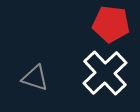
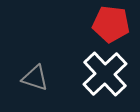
white cross: moved 1 px down
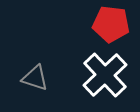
white cross: moved 1 px down
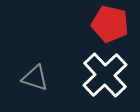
red pentagon: moved 1 px left; rotated 6 degrees clockwise
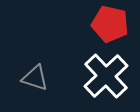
white cross: moved 1 px right, 1 px down
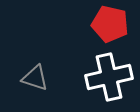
white cross: moved 3 px right, 1 px down; rotated 30 degrees clockwise
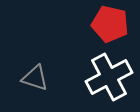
white cross: rotated 15 degrees counterclockwise
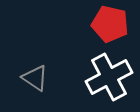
gray triangle: rotated 16 degrees clockwise
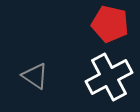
gray triangle: moved 2 px up
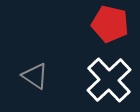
white cross: moved 3 px down; rotated 15 degrees counterclockwise
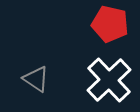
gray triangle: moved 1 px right, 3 px down
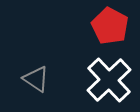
red pentagon: moved 2 px down; rotated 15 degrees clockwise
